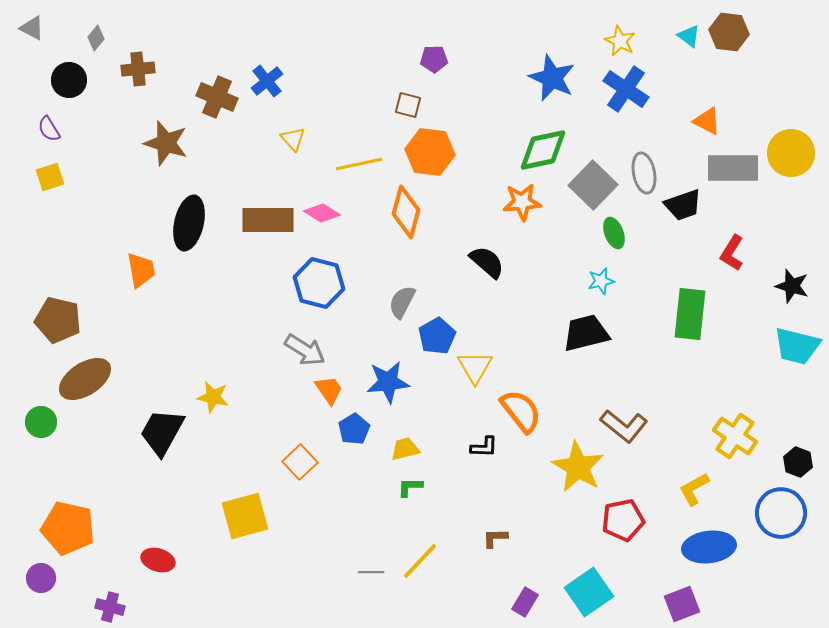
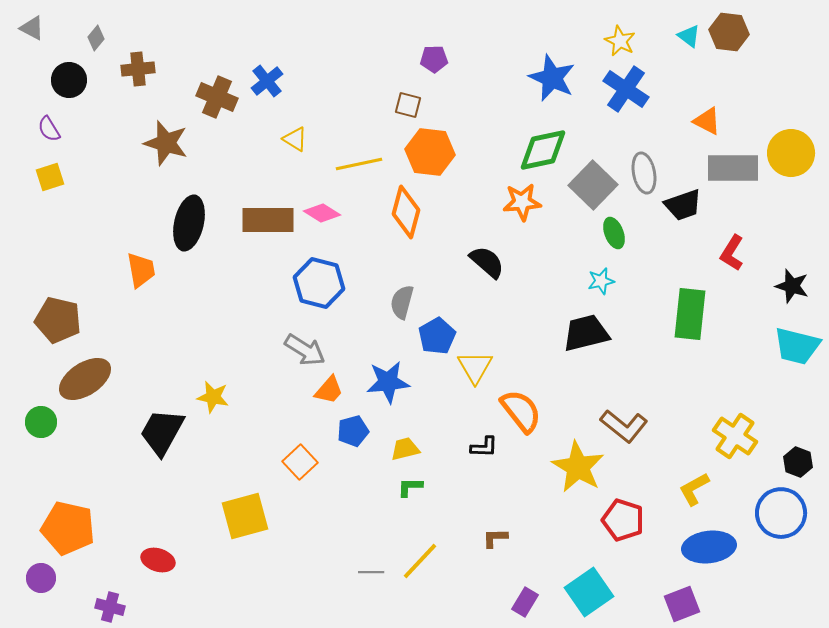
yellow triangle at (293, 139): moved 2 px right; rotated 16 degrees counterclockwise
gray semicircle at (402, 302): rotated 12 degrees counterclockwise
orange trapezoid at (329, 390): rotated 76 degrees clockwise
blue pentagon at (354, 429): moved 1 px left, 2 px down; rotated 16 degrees clockwise
red pentagon at (623, 520): rotated 30 degrees clockwise
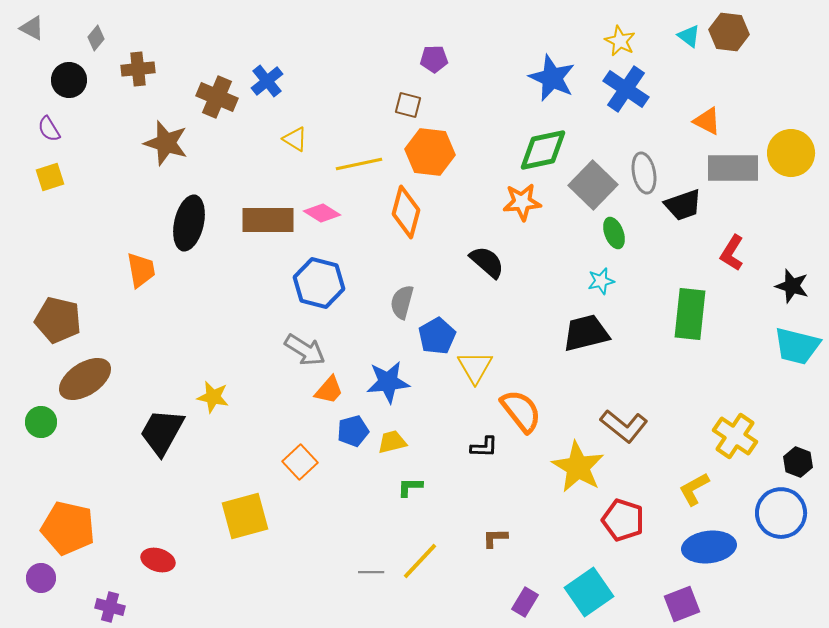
yellow trapezoid at (405, 449): moved 13 px left, 7 px up
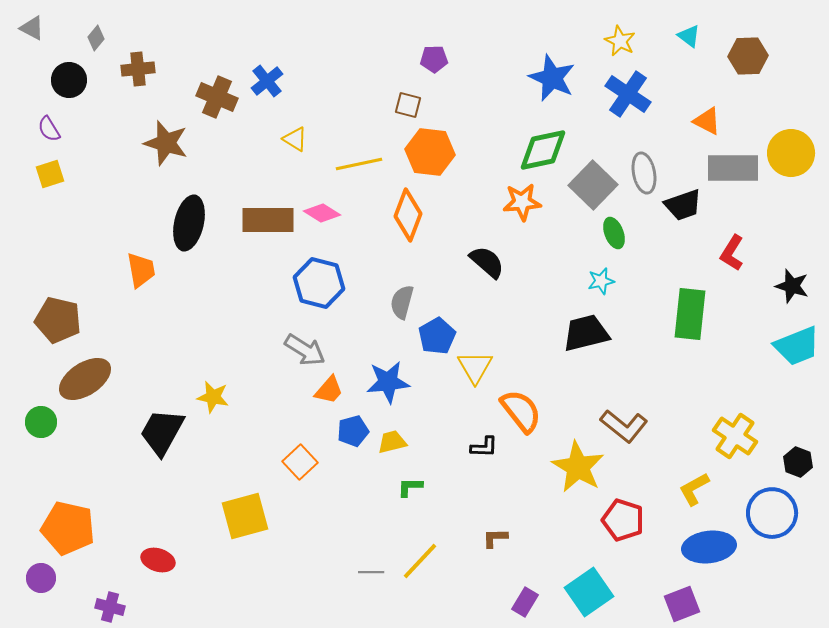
brown hexagon at (729, 32): moved 19 px right, 24 px down; rotated 9 degrees counterclockwise
blue cross at (626, 89): moved 2 px right, 5 px down
yellow square at (50, 177): moved 3 px up
orange diamond at (406, 212): moved 2 px right, 3 px down; rotated 6 degrees clockwise
cyan trapezoid at (797, 346): rotated 36 degrees counterclockwise
blue circle at (781, 513): moved 9 px left
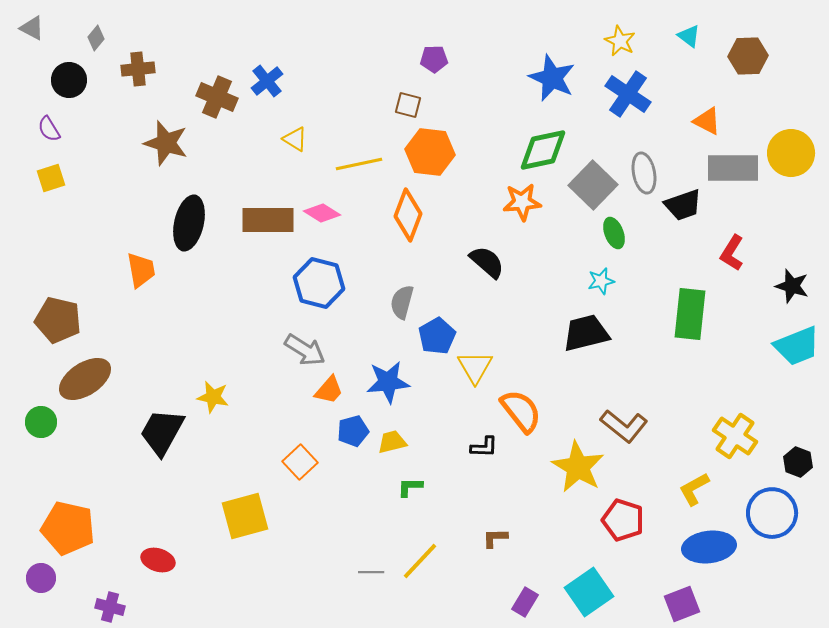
yellow square at (50, 174): moved 1 px right, 4 px down
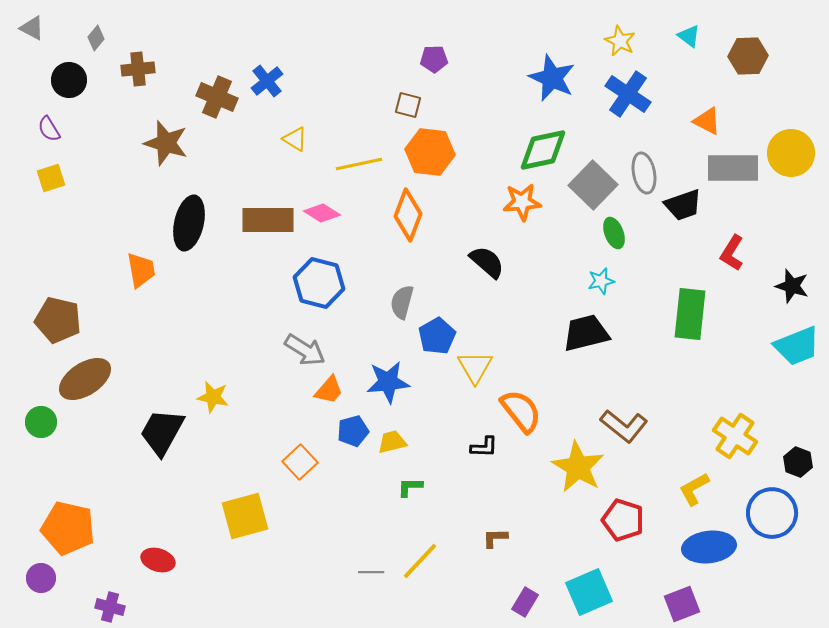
cyan square at (589, 592): rotated 12 degrees clockwise
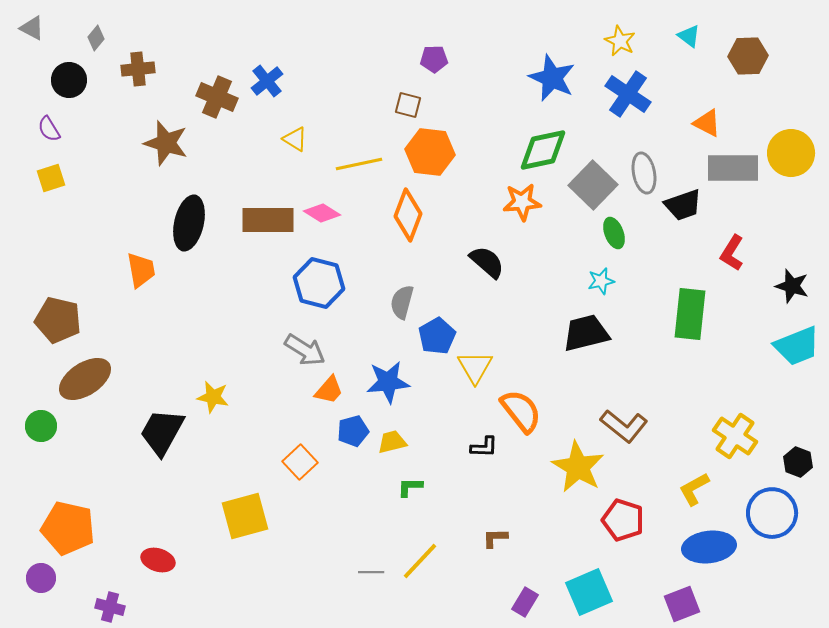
orange triangle at (707, 121): moved 2 px down
green circle at (41, 422): moved 4 px down
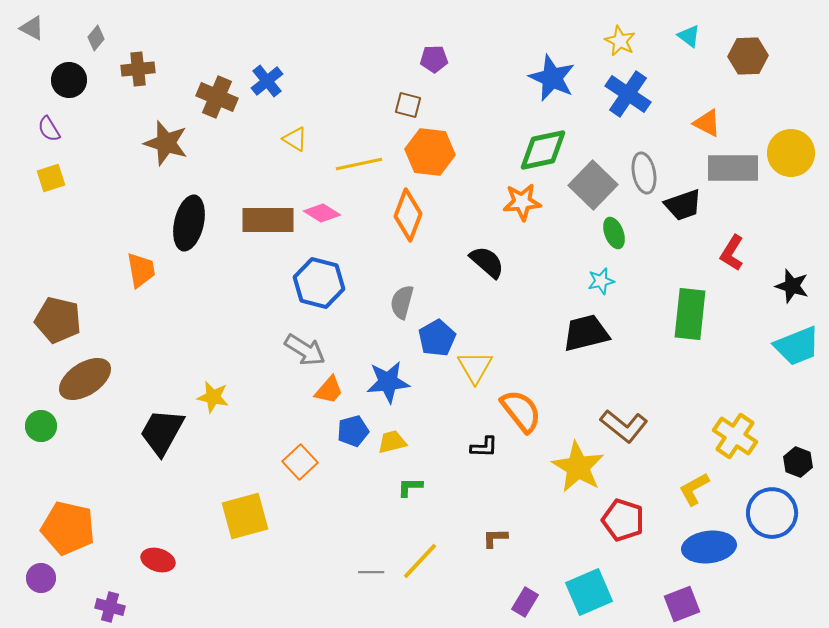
blue pentagon at (437, 336): moved 2 px down
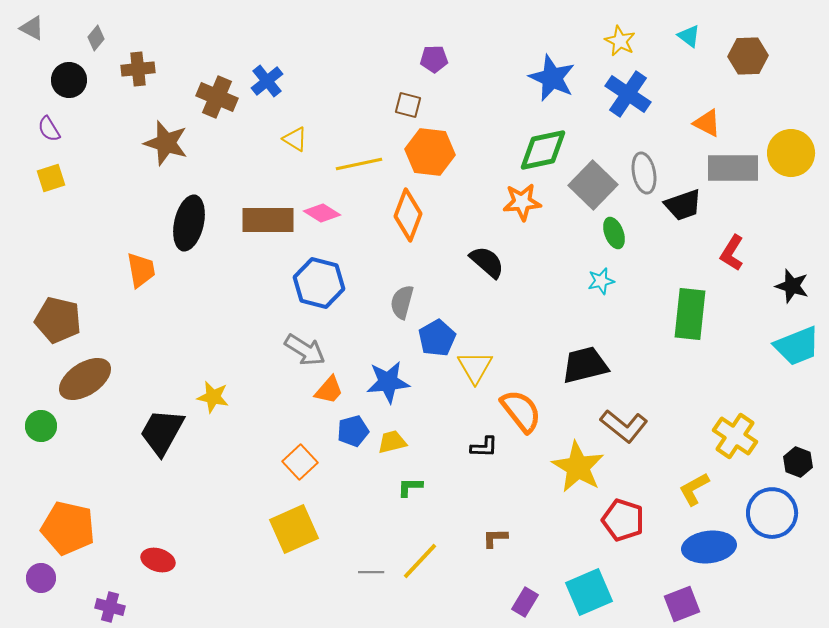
black trapezoid at (586, 333): moved 1 px left, 32 px down
yellow square at (245, 516): moved 49 px right, 13 px down; rotated 9 degrees counterclockwise
